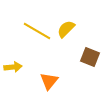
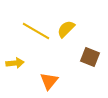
yellow line: moved 1 px left
yellow arrow: moved 2 px right, 4 px up
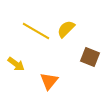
yellow arrow: moved 1 px right, 1 px down; rotated 42 degrees clockwise
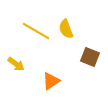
yellow semicircle: rotated 66 degrees counterclockwise
orange triangle: moved 2 px right; rotated 18 degrees clockwise
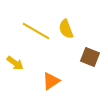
yellow arrow: moved 1 px left, 1 px up
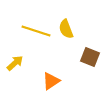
yellow line: rotated 12 degrees counterclockwise
yellow arrow: rotated 78 degrees counterclockwise
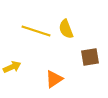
brown square: rotated 30 degrees counterclockwise
yellow arrow: moved 3 px left, 4 px down; rotated 18 degrees clockwise
orange triangle: moved 3 px right, 2 px up
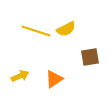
yellow semicircle: rotated 96 degrees counterclockwise
yellow arrow: moved 8 px right, 9 px down
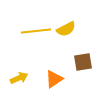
yellow line: rotated 24 degrees counterclockwise
brown square: moved 7 px left, 5 px down
yellow arrow: moved 1 px left, 2 px down
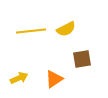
yellow line: moved 5 px left
brown square: moved 1 px left, 3 px up
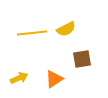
yellow line: moved 1 px right, 2 px down
